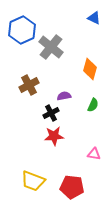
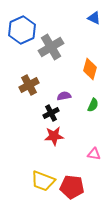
gray cross: rotated 20 degrees clockwise
yellow trapezoid: moved 10 px right
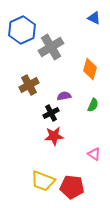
pink triangle: rotated 24 degrees clockwise
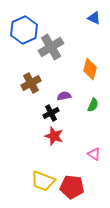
blue hexagon: moved 2 px right
brown cross: moved 2 px right, 2 px up
red star: rotated 24 degrees clockwise
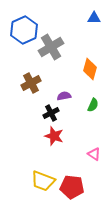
blue triangle: rotated 24 degrees counterclockwise
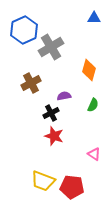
orange diamond: moved 1 px left, 1 px down
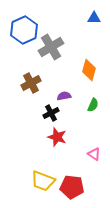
red star: moved 3 px right, 1 px down
